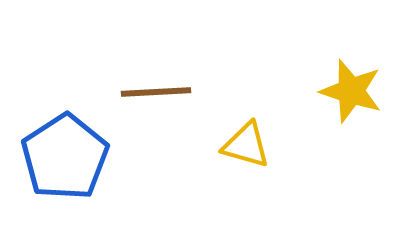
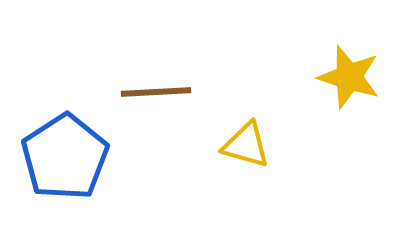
yellow star: moved 2 px left, 14 px up
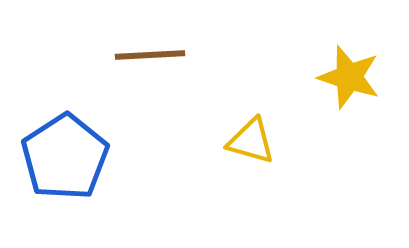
brown line: moved 6 px left, 37 px up
yellow triangle: moved 5 px right, 4 px up
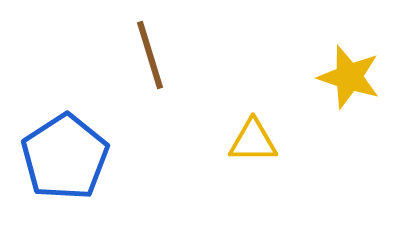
brown line: rotated 76 degrees clockwise
yellow triangle: moved 2 px right; rotated 16 degrees counterclockwise
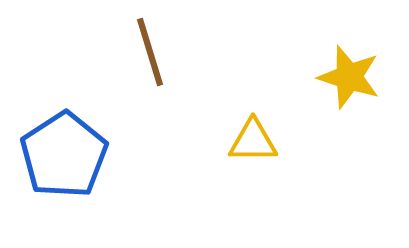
brown line: moved 3 px up
blue pentagon: moved 1 px left, 2 px up
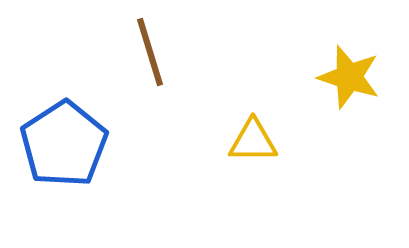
blue pentagon: moved 11 px up
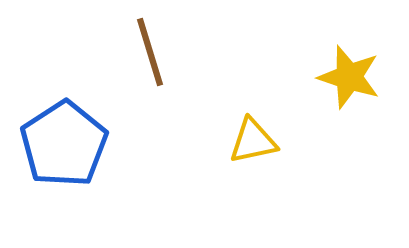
yellow triangle: rotated 12 degrees counterclockwise
